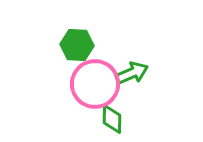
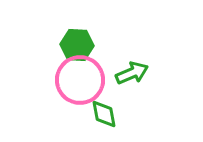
pink circle: moved 15 px left, 4 px up
green diamond: moved 8 px left, 5 px up; rotated 12 degrees counterclockwise
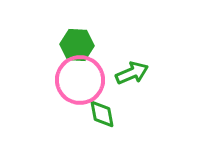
green diamond: moved 2 px left
